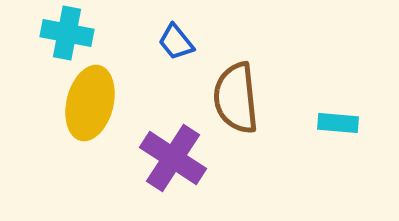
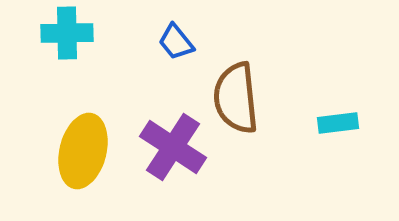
cyan cross: rotated 12 degrees counterclockwise
yellow ellipse: moved 7 px left, 48 px down
cyan rectangle: rotated 12 degrees counterclockwise
purple cross: moved 11 px up
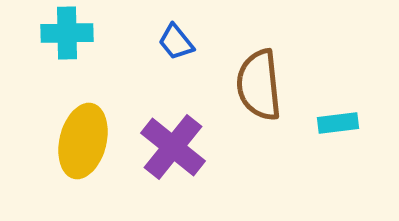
brown semicircle: moved 23 px right, 13 px up
purple cross: rotated 6 degrees clockwise
yellow ellipse: moved 10 px up
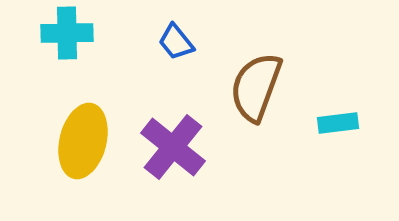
brown semicircle: moved 3 px left, 2 px down; rotated 26 degrees clockwise
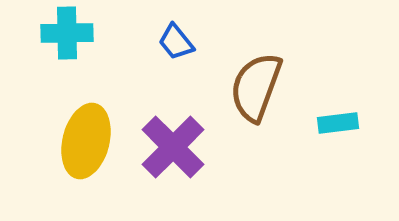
yellow ellipse: moved 3 px right
purple cross: rotated 6 degrees clockwise
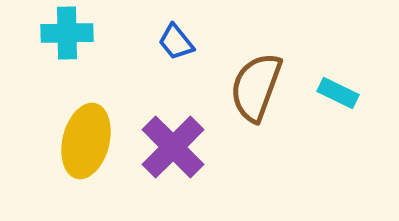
cyan rectangle: moved 30 px up; rotated 33 degrees clockwise
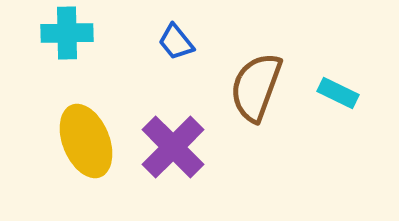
yellow ellipse: rotated 36 degrees counterclockwise
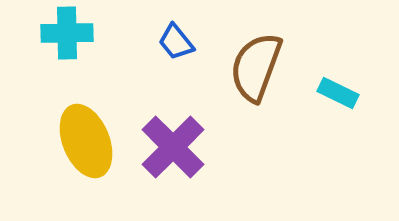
brown semicircle: moved 20 px up
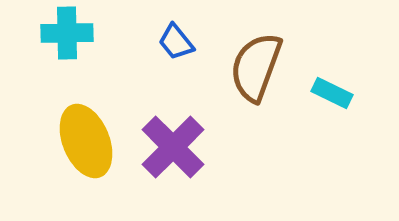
cyan rectangle: moved 6 px left
